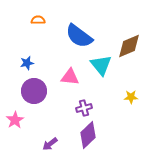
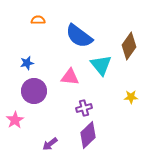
brown diamond: rotated 32 degrees counterclockwise
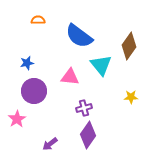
pink star: moved 2 px right, 1 px up
purple diamond: rotated 12 degrees counterclockwise
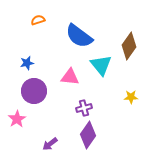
orange semicircle: rotated 16 degrees counterclockwise
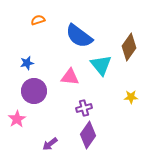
brown diamond: moved 1 px down
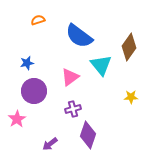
pink triangle: rotated 42 degrees counterclockwise
purple cross: moved 11 px left, 1 px down
purple diamond: rotated 16 degrees counterclockwise
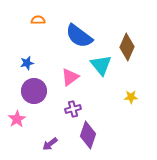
orange semicircle: rotated 16 degrees clockwise
brown diamond: moved 2 px left; rotated 12 degrees counterclockwise
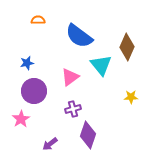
pink star: moved 4 px right
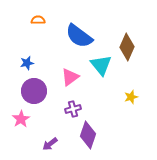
yellow star: rotated 16 degrees counterclockwise
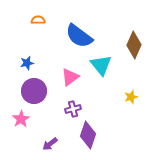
brown diamond: moved 7 px right, 2 px up
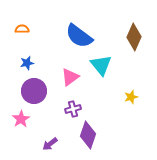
orange semicircle: moved 16 px left, 9 px down
brown diamond: moved 8 px up
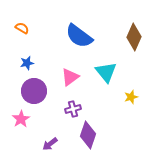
orange semicircle: moved 1 px up; rotated 32 degrees clockwise
cyan triangle: moved 5 px right, 7 px down
